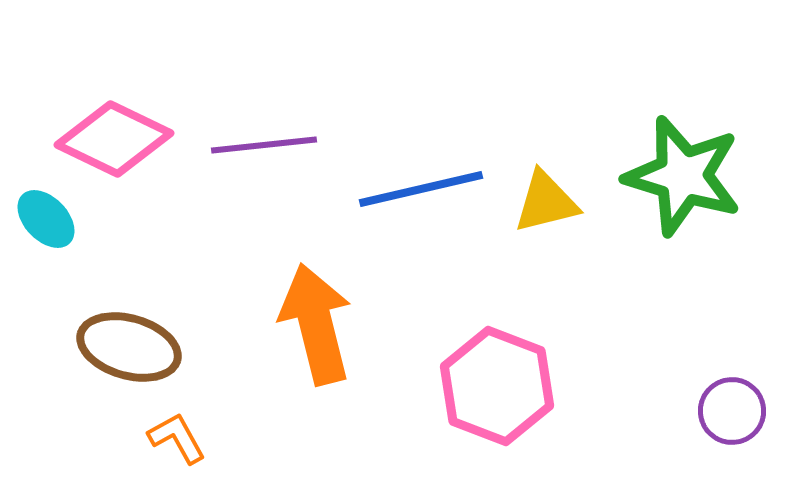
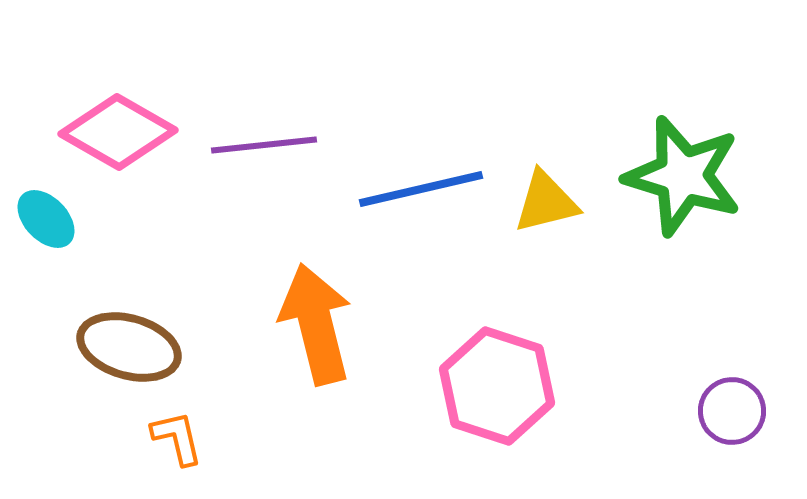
pink diamond: moved 4 px right, 7 px up; rotated 4 degrees clockwise
pink hexagon: rotated 3 degrees counterclockwise
orange L-shape: rotated 16 degrees clockwise
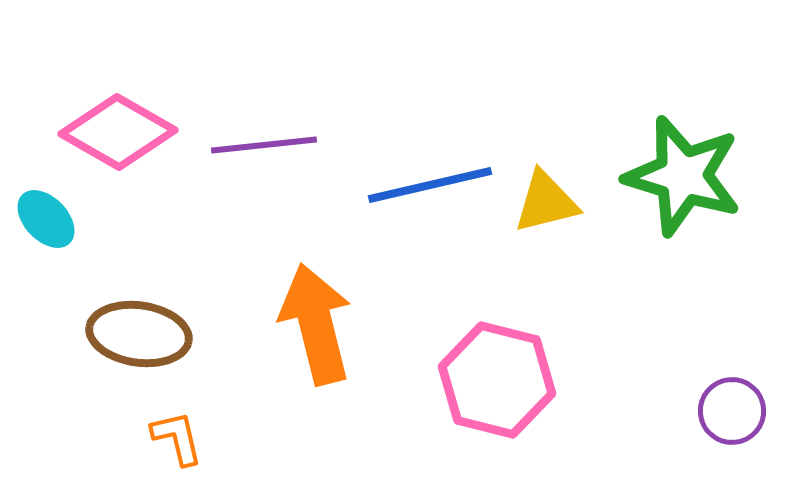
blue line: moved 9 px right, 4 px up
brown ellipse: moved 10 px right, 13 px up; rotated 8 degrees counterclockwise
pink hexagon: moved 6 px up; rotated 4 degrees counterclockwise
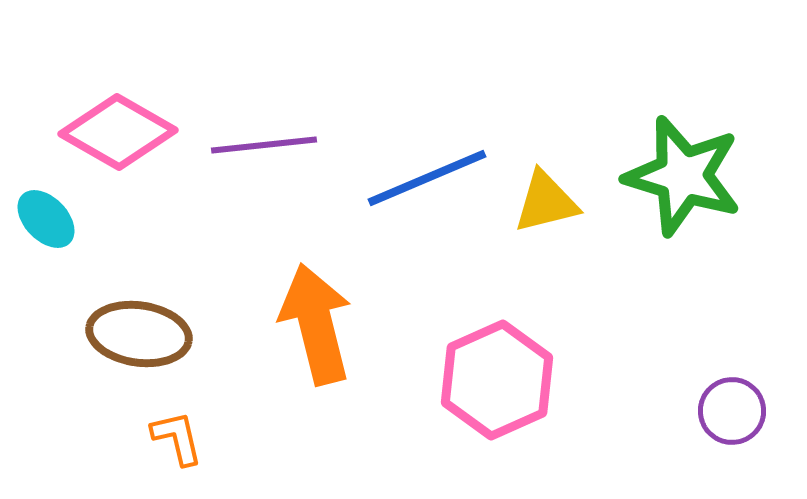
blue line: moved 3 px left, 7 px up; rotated 10 degrees counterclockwise
pink hexagon: rotated 22 degrees clockwise
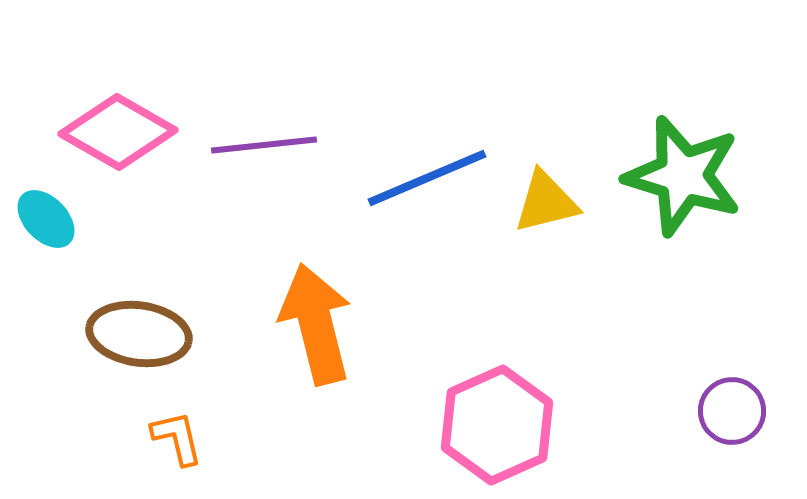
pink hexagon: moved 45 px down
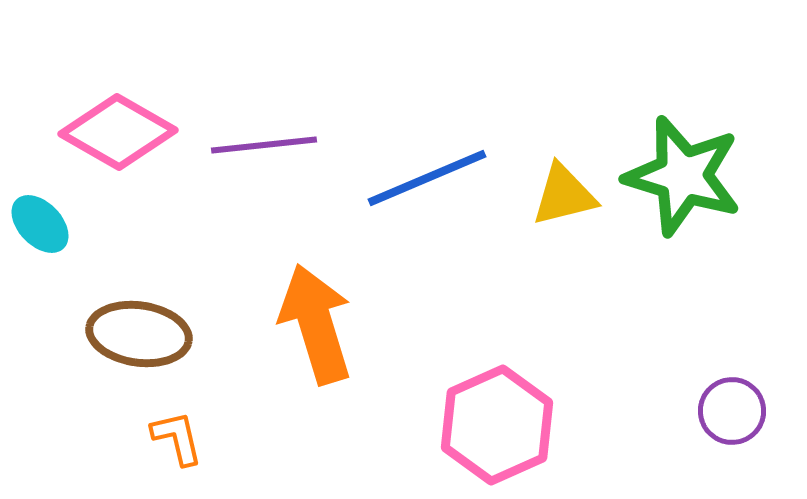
yellow triangle: moved 18 px right, 7 px up
cyan ellipse: moved 6 px left, 5 px down
orange arrow: rotated 3 degrees counterclockwise
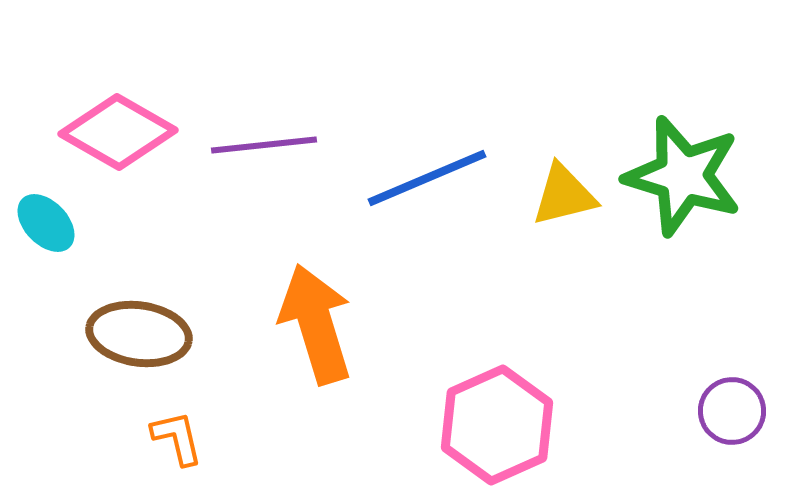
cyan ellipse: moved 6 px right, 1 px up
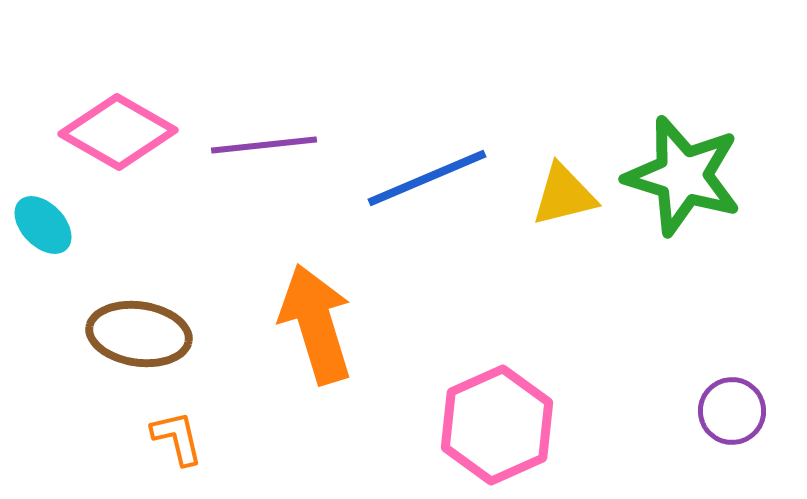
cyan ellipse: moved 3 px left, 2 px down
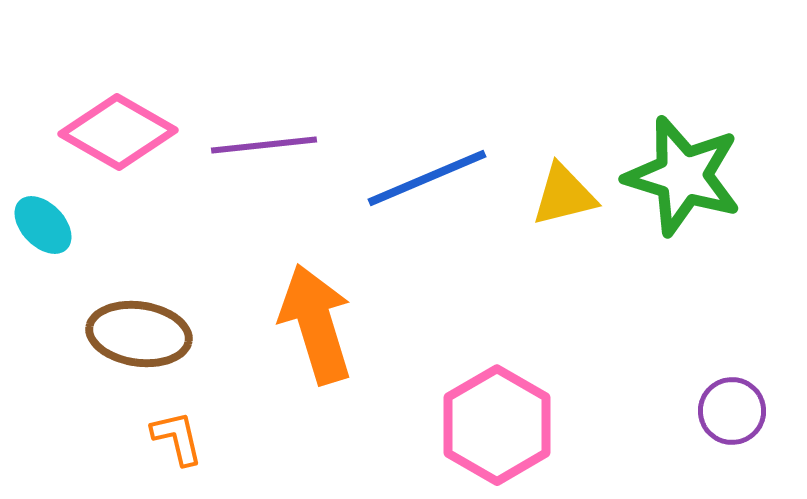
pink hexagon: rotated 6 degrees counterclockwise
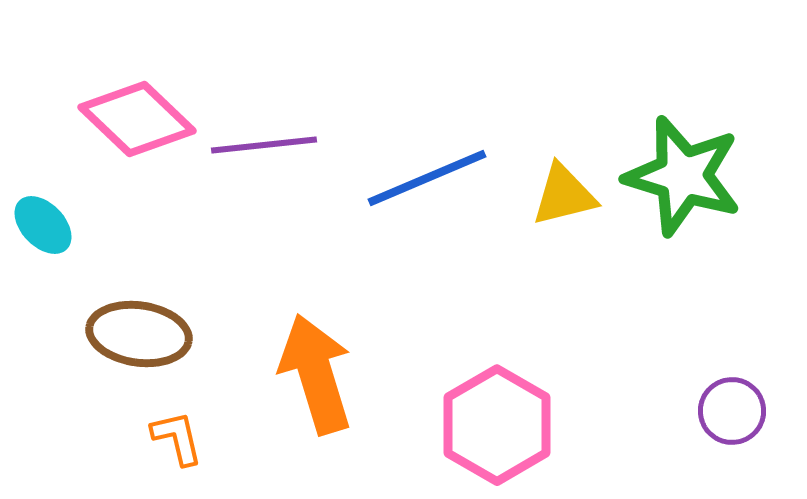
pink diamond: moved 19 px right, 13 px up; rotated 14 degrees clockwise
orange arrow: moved 50 px down
